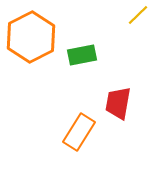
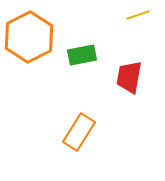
yellow line: rotated 25 degrees clockwise
orange hexagon: moved 2 px left
red trapezoid: moved 11 px right, 26 px up
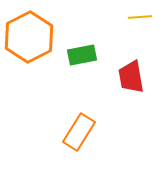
yellow line: moved 2 px right, 2 px down; rotated 15 degrees clockwise
red trapezoid: moved 2 px right; rotated 20 degrees counterclockwise
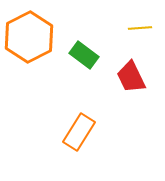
yellow line: moved 11 px down
green rectangle: moved 2 px right; rotated 48 degrees clockwise
red trapezoid: rotated 16 degrees counterclockwise
